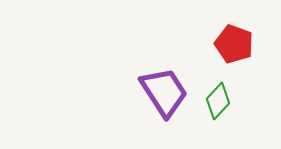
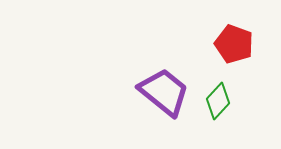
purple trapezoid: rotated 18 degrees counterclockwise
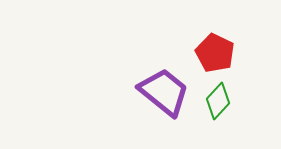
red pentagon: moved 19 px left, 9 px down; rotated 6 degrees clockwise
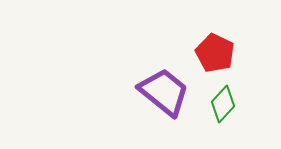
green diamond: moved 5 px right, 3 px down
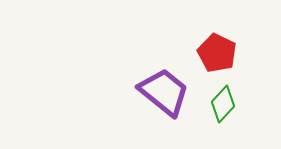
red pentagon: moved 2 px right
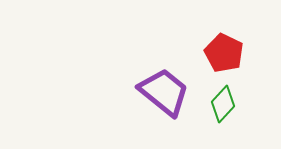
red pentagon: moved 7 px right
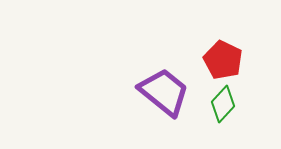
red pentagon: moved 1 px left, 7 px down
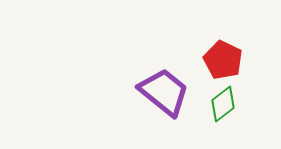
green diamond: rotated 9 degrees clockwise
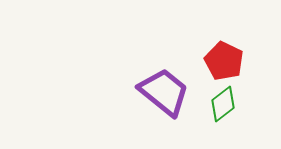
red pentagon: moved 1 px right, 1 px down
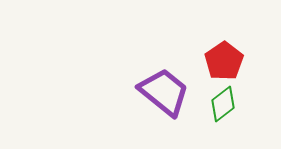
red pentagon: rotated 12 degrees clockwise
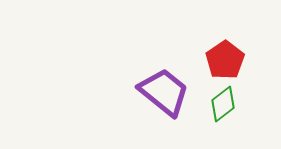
red pentagon: moved 1 px right, 1 px up
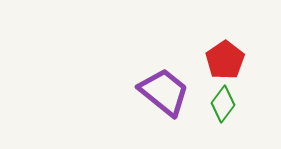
green diamond: rotated 15 degrees counterclockwise
